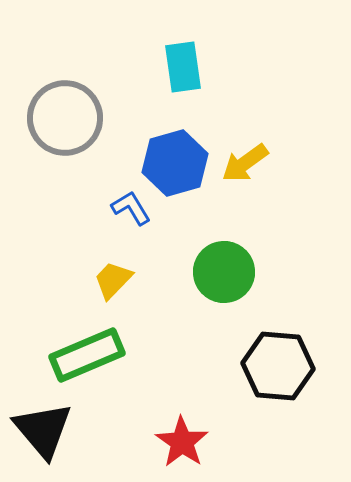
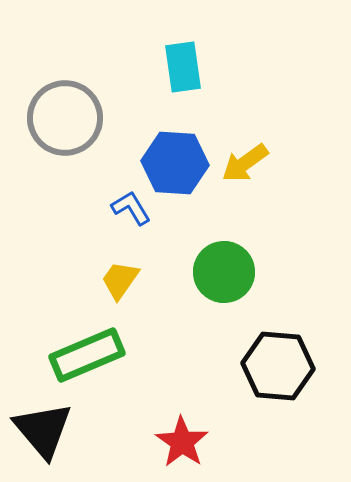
blue hexagon: rotated 20 degrees clockwise
yellow trapezoid: moved 7 px right; rotated 9 degrees counterclockwise
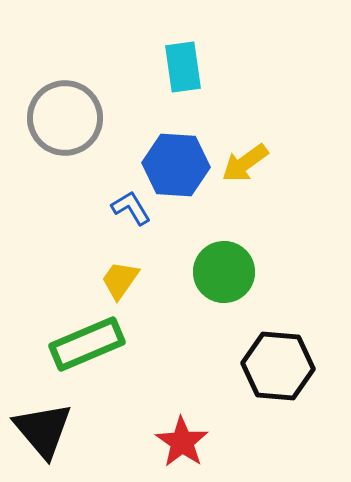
blue hexagon: moved 1 px right, 2 px down
green rectangle: moved 11 px up
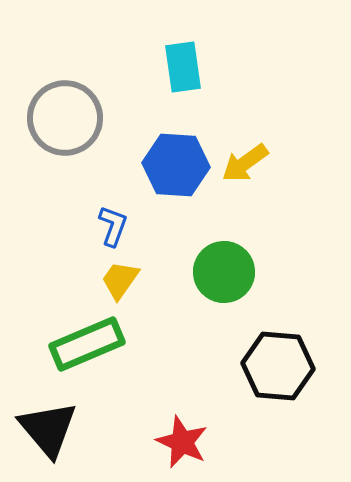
blue L-shape: moved 18 px left, 18 px down; rotated 51 degrees clockwise
black triangle: moved 5 px right, 1 px up
red star: rotated 10 degrees counterclockwise
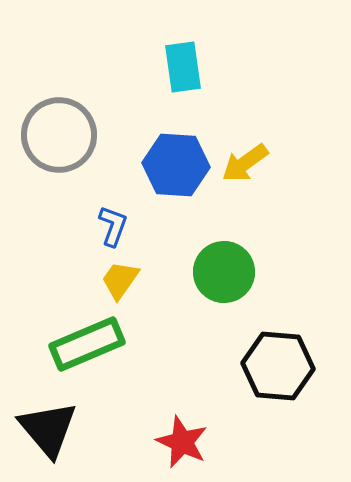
gray circle: moved 6 px left, 17 px down
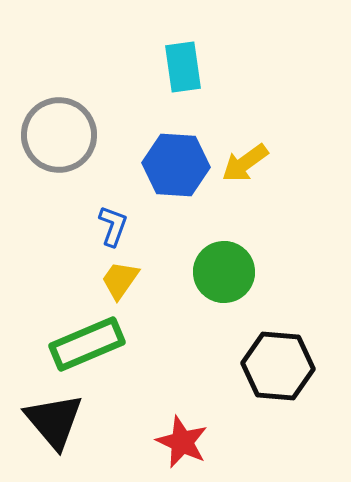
black triangle: moved 6 px right, 8 px up
